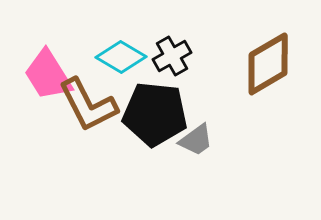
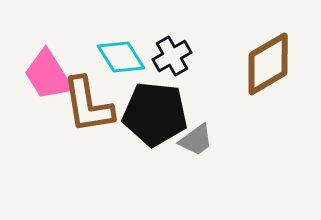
cyan diamond: rotated 27 degrees clockwise
brown L-shape: rotated 18 degrees clockwise
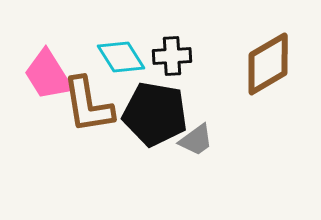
black cross: rotated 27 degrees clockwise
black pentagon: rotated 4 degrees clockwise
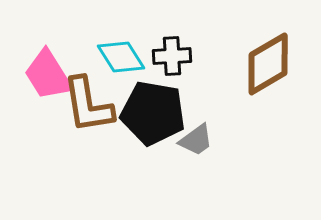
black pentagon: moved 2 px left, 1 px up
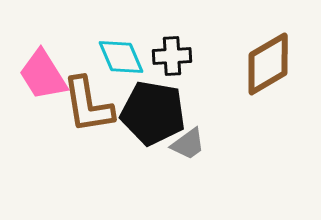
cyan diamond: rotated 9 degrees clockwise
pink trapezoid: moved 5 px left
gray trapezoid: moved 8 px left, 4 px down
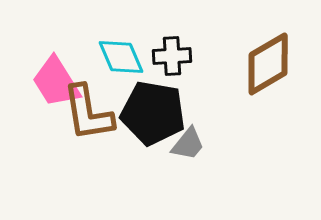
pink trapezoid: moved 13 px right, 7 px down
brown L-shape: moved 8 px down
gray trapezoid: rotated 15 degrees counterclockwise
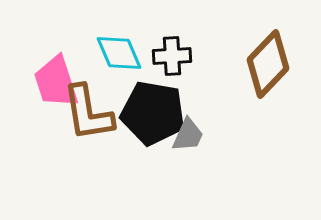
cyan diamond: moved 2 px left, 4 px up
brown diamond: rotated 16 degrees counterclockwise
pink trapezoid: rotated 14 degrees clockwise
gray trapezoid: moved 9 px up; rotated 15 degrees counterclockwise
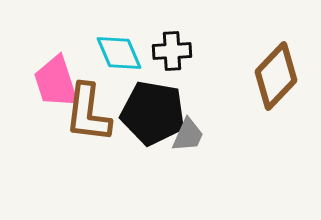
black cross: moved 5 px up
brown diamond: moved 8 px right, 12 px down
brown L-shape: rotated 16 degrees clockwise
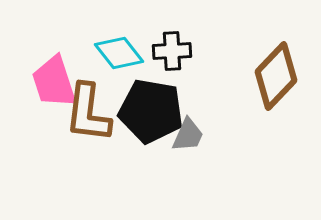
cyan diamond: rotated 15 degrees counterclockwise
pink trapezoid: moved 2 px left
black pentagon: moved 2 px left, 2 px up
